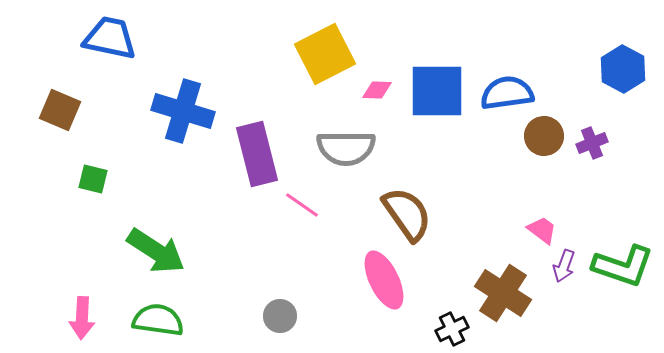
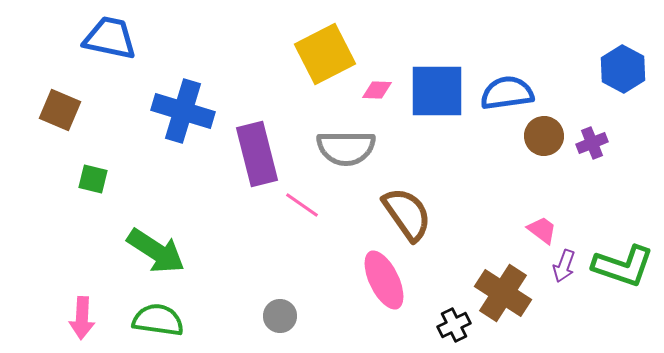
black cross: moved 2 px right, 4 px up
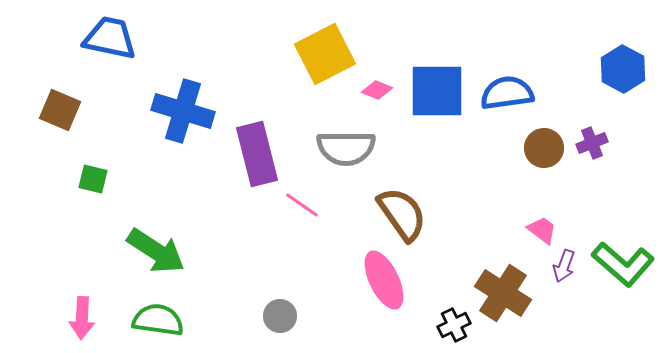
pink diamond: rotated 20 degrees clockwise
brown circle: moved 12 px down
brown semicircle: moved 5 px left
green L-shape: moved 2 px up; rotated 22 degrees clockwise
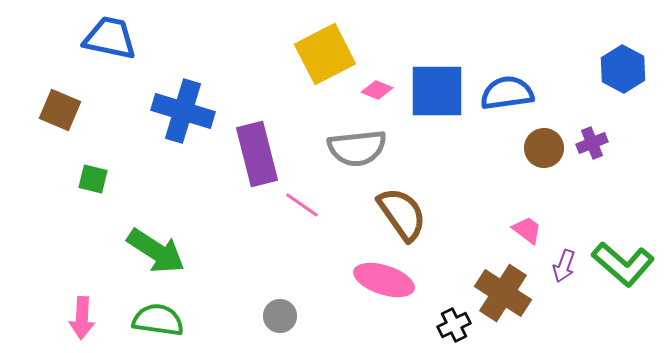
gray semicircle: moved 11 px right; rotated 6 degrees counterclockwise
pink trapezoid: moved 15 px left
pink ellipse: rotated 46 degrees counterclockwise
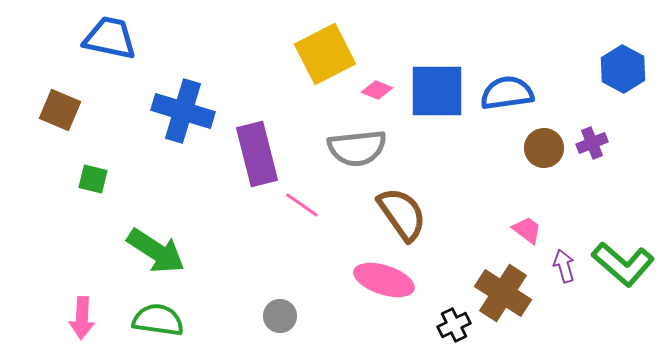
purple arrow: rotated 144 degrees clockwise
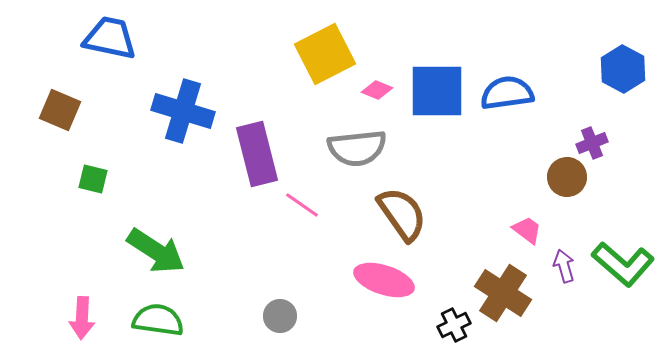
brown circle: moved 23 px right, 29 px down
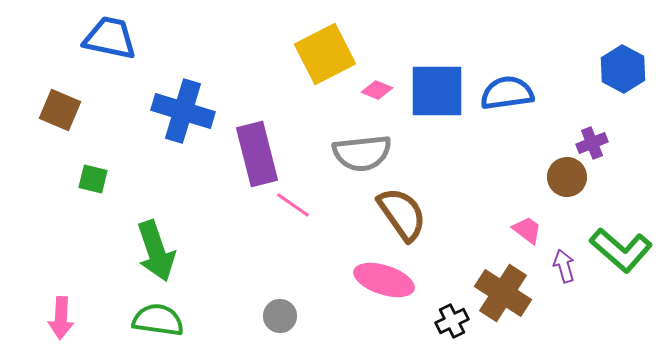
gray semicircle: moved 5 px right, 5 px down
pink line: moved 9 px left
green arrow: rotated 38 degrees clockwise
green L-shape: moved 2 px left, 14 px up
pink arrow: moved 21 px left
black cross: moved 2 px left, 4 px up
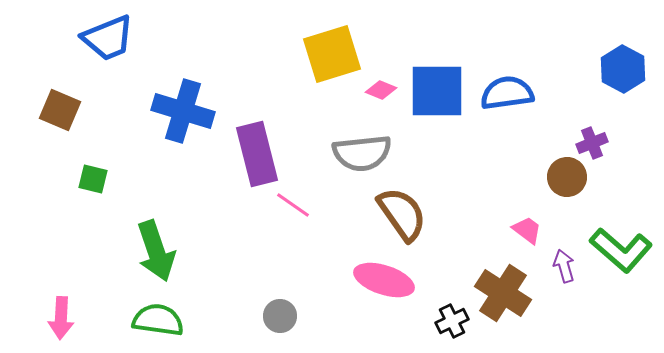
blue trapezoid: moved 2 px left; rotated 146 degrees clockwise
yellow square: moved 7 px right; rotated 10 degrees clockwise
pink diamond: moved 4 px right
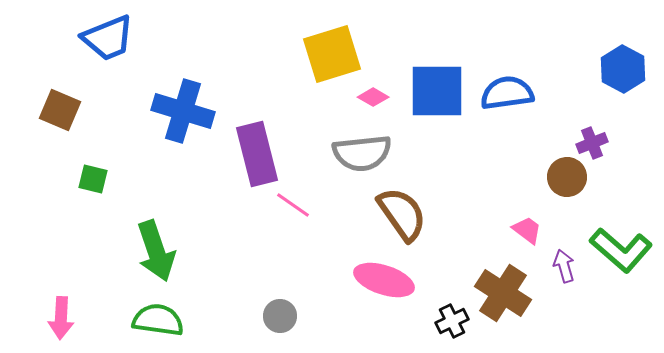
pink diamond: moved 8 px left, 7 px down; rotated 8 degrees clockwise
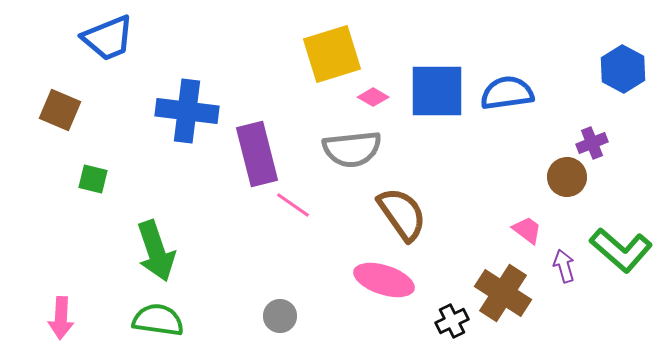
blue cross: moved 4 px right; rotated 10 degrees counterclockwise
gray semicircle: moved 10 px left, 4 px up
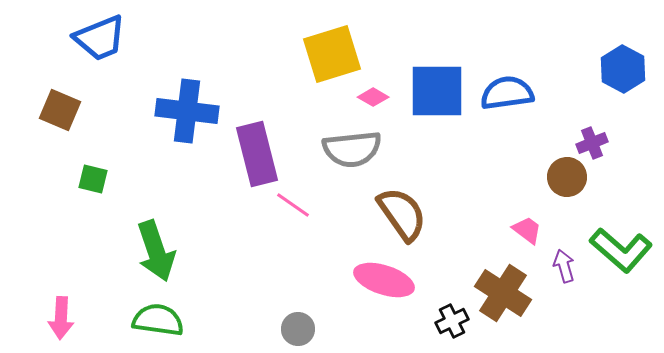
blue trapezoid: moved 8 px left
gray circle: moved 18 px right, 13 px down
